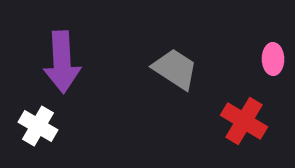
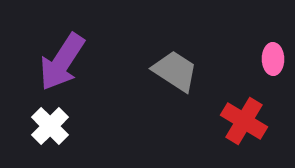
purple arrow: rotated 36 degrees clockwise
gray trapezoid: moved 2 px down
white cross: moved 12 px right; rotated 15 degrees clockwise
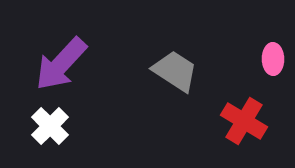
purple arrow: moved 1 px left, 2 px down; rotated 10 degrees clockwise
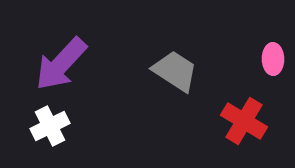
white cross: rotated 18 degrees clockwise
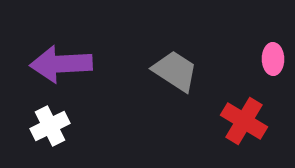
purple arrow: rotated 44 degrees clockwise
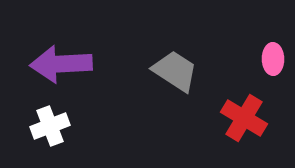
red cross: moved 3 px up
white cross: rotated 6 degrees clockwise
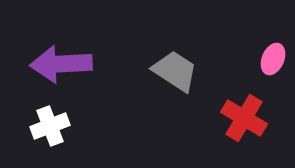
pink ellipse: rotated 24 degrees clockwise
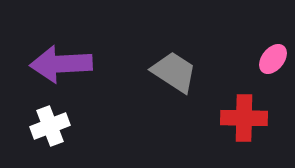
pink ellipse: rotated 16 degrees clockwise
gray trapezoid: moved 1 px left, 1 px down
red cross: rotated 30 degrees counterclockwise
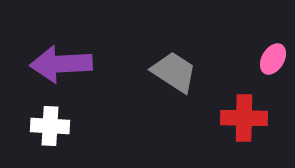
pink ellipse: rotated 8 degrees counterclockwise
white cross: rotated 24 degrees clockwise
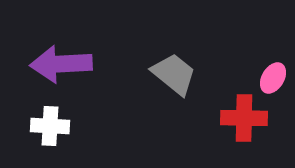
pink ellipse: moved 19 px down
gray trapezoid: moved 2 px down; rotated 6 degrees clockwise
